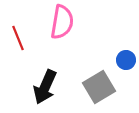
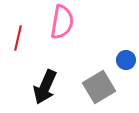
red line: rotated 35 degrees clockwise
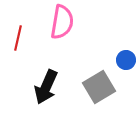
black arrow: moved 1 px right
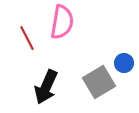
red line: moved 9 px right; rotated 40 degrees counterclockwise
blue circle: moved 2 px left, 3 px down
gray square: moved 5 px up
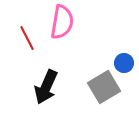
gray square: moved 5 px right, 5 px down
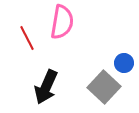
gray square: rotated 16 degrees counterclockwise
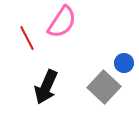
pink semicircle: rotated 24 degrees clockwise
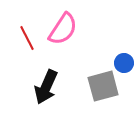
pink semicircle: moved 1 px right, 7 px down
gray square: moved 1 px left, 1 px up; rotated 32 degrees clockwise
